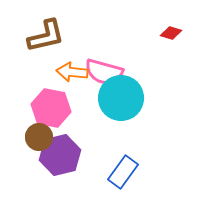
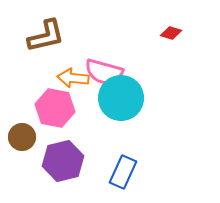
orange arrow: moved 1 px right, 6 px down
pink hexagon: moved 4 px right
brown circle: moved 17 px left
purple hexagon: moved 3 px right, 6 px down
blue rectangle: rotated 12 degrees counterclockwise
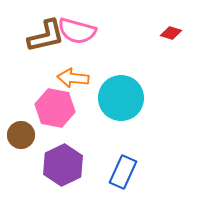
pink semicircle: moved 27 px left, 41 px up
brown circle: moved 1 px left, 2 px up
purple hexagon: moved 4 px down; rotated 12 degrees counterclockwise
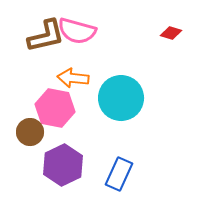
brown circle: moved 9 px right, 3 px up
blue rectangle: moved 4 px left, 2 px down
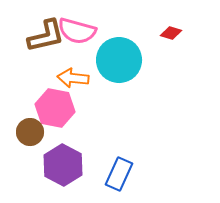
cyan circle: moved 2 px left, 38 px up
purple hexagon: rotated 6 degrees counterclockwise
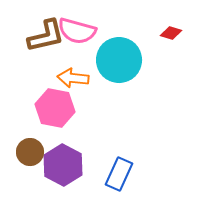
brown circle: moved 20 px down
